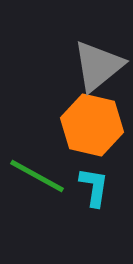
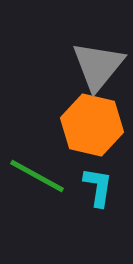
gray triangle: rotated 12 degrees counterclockwise
cyan L-shape: moved 4 px right
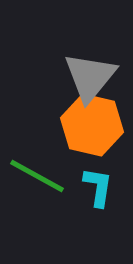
gray triangle: moved 8 px left, 11 px down
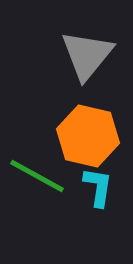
gray triangle: moved 3 px left, 22 px up
orange hexagon: moved 4 px left, 11 px down
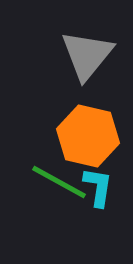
green line: moved 22 px right, 6 px down
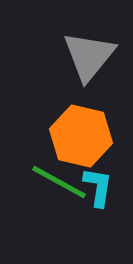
gray triangle: moved 2 px right, 1 px down
orange hexagon: moved 7 px left
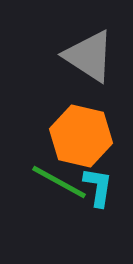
gray triangle: rotated 36 degrees counterclockwise
